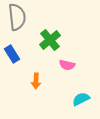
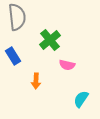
blue rectangle: moved 1 px right, 2 px down
cyan semicircle: rotated 30 degrees counterclockwise
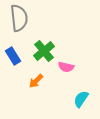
gray semicircle: moved 2 px right, 1 px down
green cross: moved 6 px left, 11 px down
pink semicircle: moved 1 px left, 2 px down
orange arrow: rotated 42 degrees clockwise
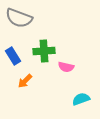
gray semicircle: rotated 116 degrees clockwise
green cross: rotated 35 degrees clockwise
orange arrow: moved 11 px left
cyan semicircle: rotated 36 degrees clockwise
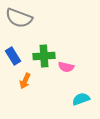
green cross: moved 5 px down
orange arrow: rotated 21 degrees counterclockwise
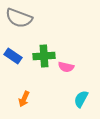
blue rectangle: rotated 24 degrees counterclockwise
orange arrow: moved 1 px left, 18 px down
cyan semicircle: rotated 42 degrees counterclockwise
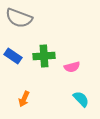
pink semicircle: moved 6 px right; rotated 28 degrees counterclockwise
cyan semicircle: rotated 108 degrees clockwise
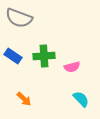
orange arrow: rotated 70 degrees counterclockwise
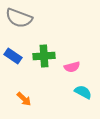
cyan semicircle: moved 2 px right, 7 px up; rotated 18 degrees counterclockwise
